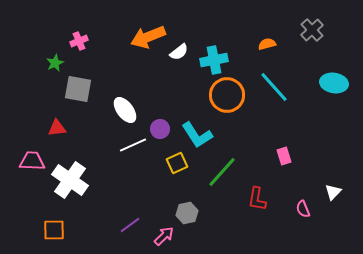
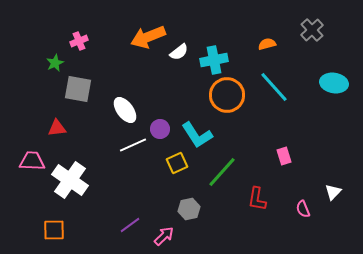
gray hexagon: moved 2 px right, 4 px up
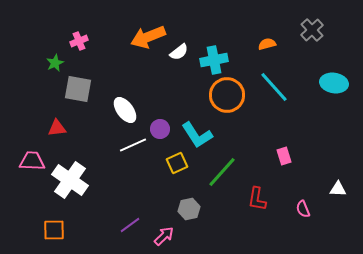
white triangle: moved 5 px right, 3 px up; rotated 48 degrees clockwise
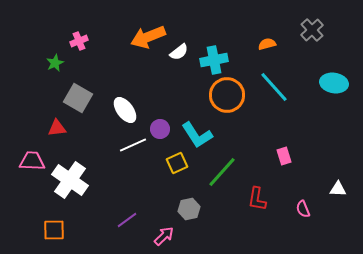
gray square: moved 9 px down; rotated 20 degrees clockwise
purple line: moved 3 px left, 5 px up
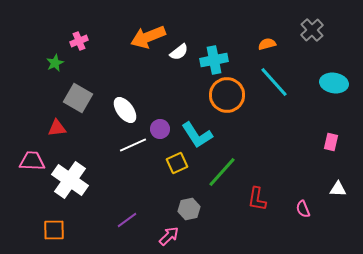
cyan line: moved 5 px up
pink rectangle: moved 47 px right, 14 px up; rotated 30 degrees clockwise
pink arrow: moved 5 px right
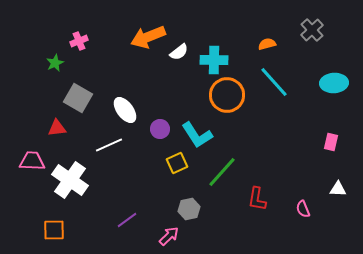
cyan cross: rotated 12 degrees clockwise
cyan ellipse: rotated 12 degrees counterclockwise
white line: moved 24 px left
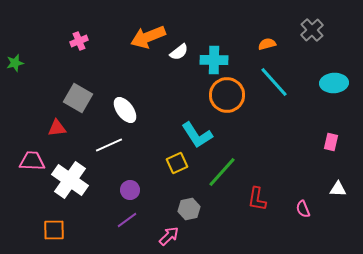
green star: moved 40 px left; rotated 12 degrees clockwise
purple circle: moved 30 px left, 61 px down
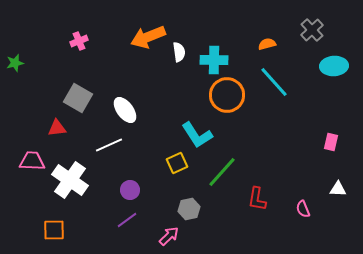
white semicircle: rotated 60 degrees counterclockwise
cyan ellipse: moved 17 px up
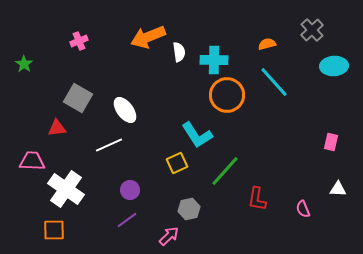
green star: moved 9 px right, 1 px down; rotated 24 degrees counterclockwise
green line: moved 3 px right, 1 px up
white cross: moved 4 px left, 9 px down
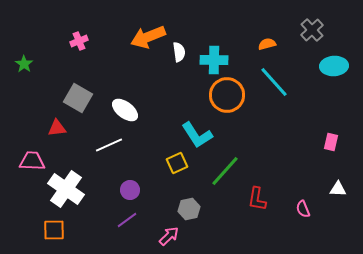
white ellipse: rotated 16 degrees counterclockwise
